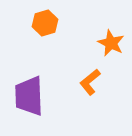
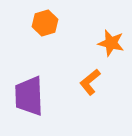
orange star: rotated 12 degrees counterclockwise
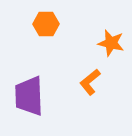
orange hexagon: moved 1 px right, 1 px down; rotated 15 degrees clockwise
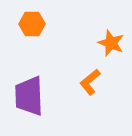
orange hexagon: moved 14 px left
orange star: rotated 8 degrees clockwise
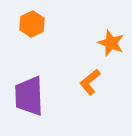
orange hexagon: rotated 25 degrees counterclockwise
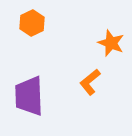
orange hexagon: moved 1 px up
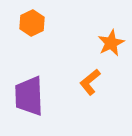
orange star: rotated 24 degrees clockwise
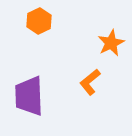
orange hexagon: moved 7 px right, 2 px up
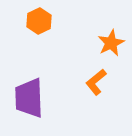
orange L-shape: moved 6 px right
purple trapezoid: moved 2 px down
